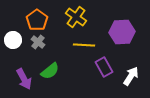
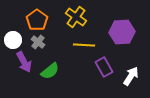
purple arrow: moved 17 px up
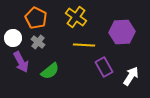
orange pentagon: moved 1 px left, 2 px up; rotated 10 degrees counterclockwise
white circle: moved 2 px up
purple arrow: moved 3 px left
